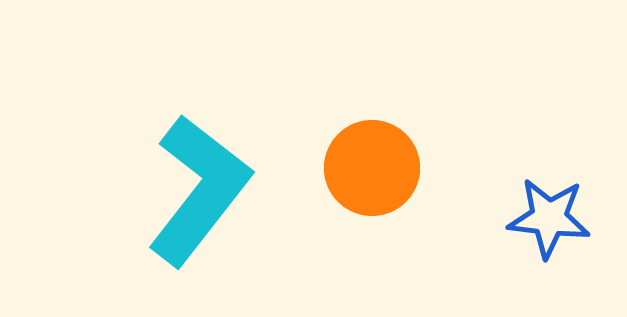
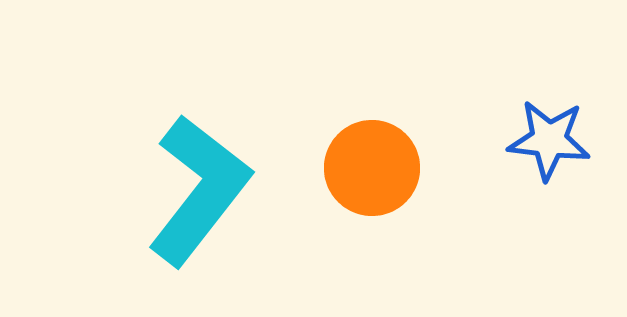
blue star: moved 78 px up
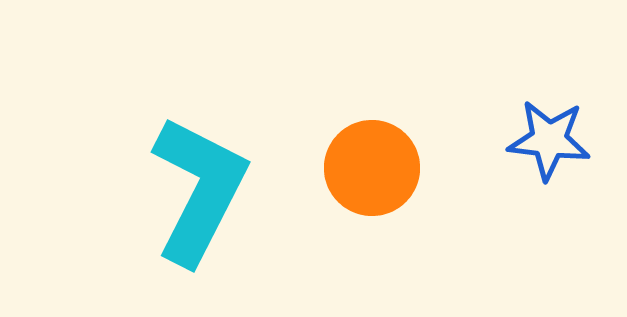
cyan L-shape: rotated 11 degrees counterclockwise
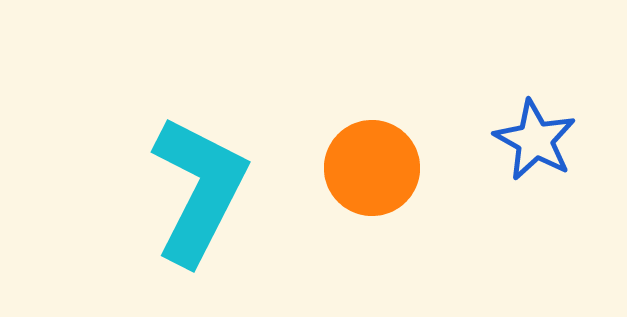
blue star: moved 14 px left; rotated 22 degrees clockwise
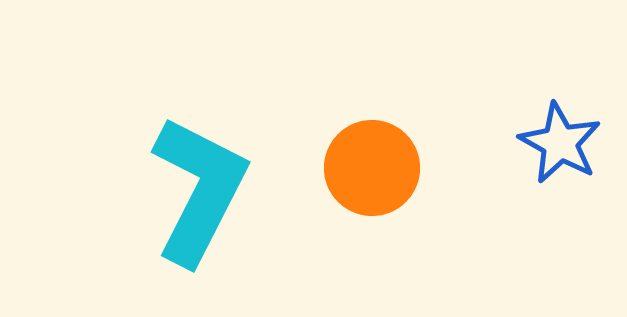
blue star: moved 25 px right, 3 px down
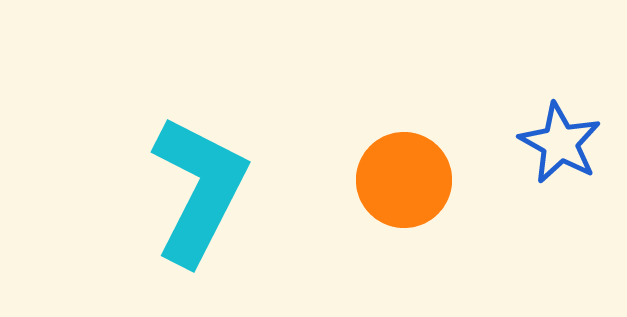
orange circle: moved 32 px right, 12 px down
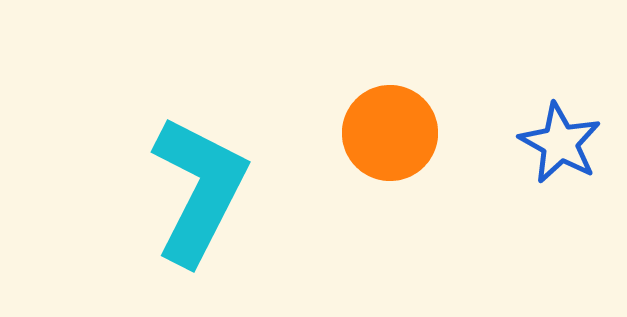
orange circle: moved 14 px left, 47 px up
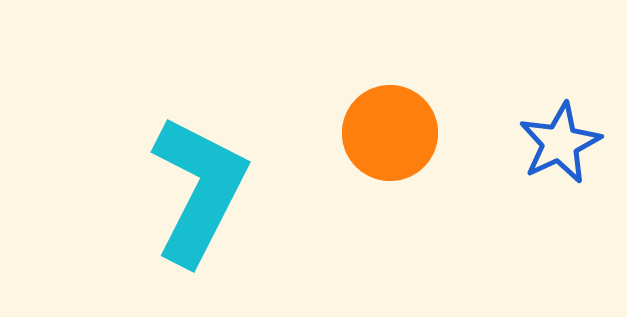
blue star: rotated 18 degrees clockwise
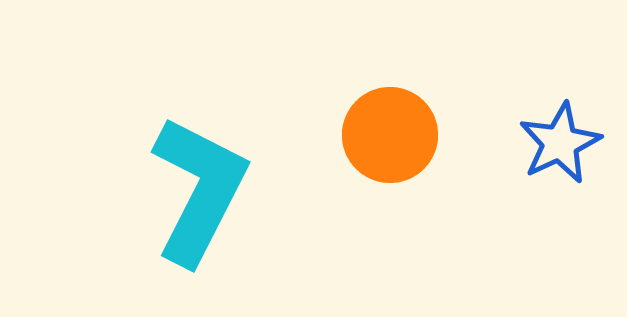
orange circle: moved 2 px down
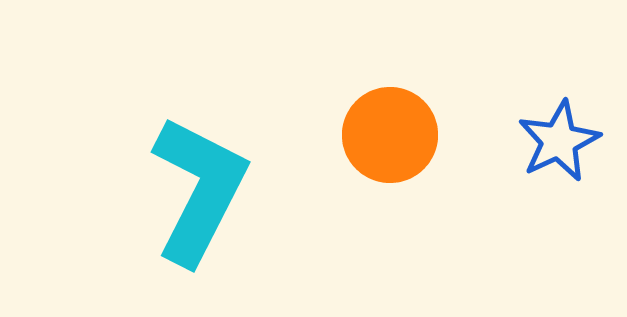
blue star: moved 1 px left, 2 px up
